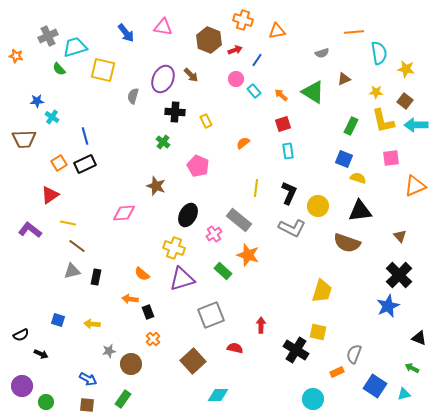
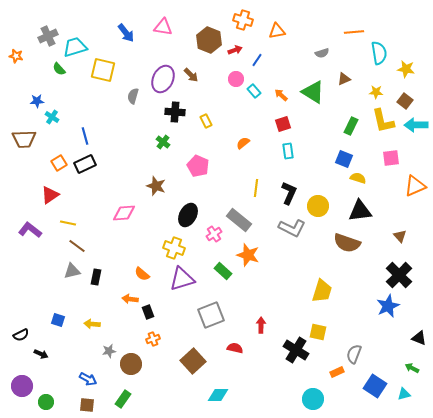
orange cross at (153, 339): rotated 24 degrees clockwise
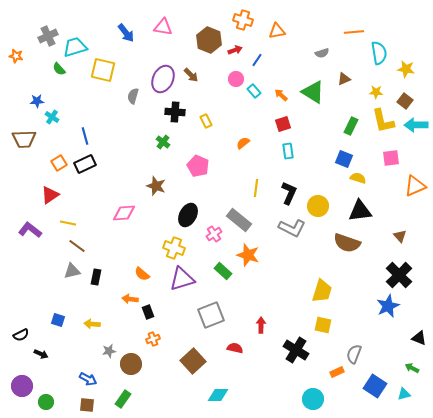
yellow square at (318, 332): moved 5 px right, 7 px up
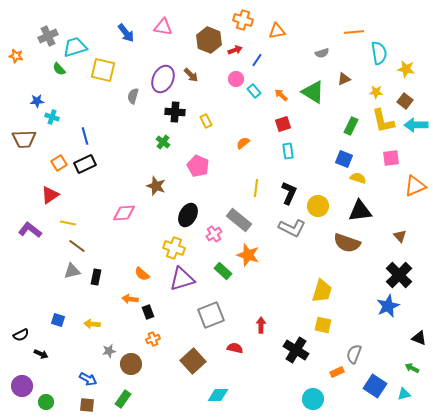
cyan cross at (52, 117): rotated 16 degrees counterclockwise
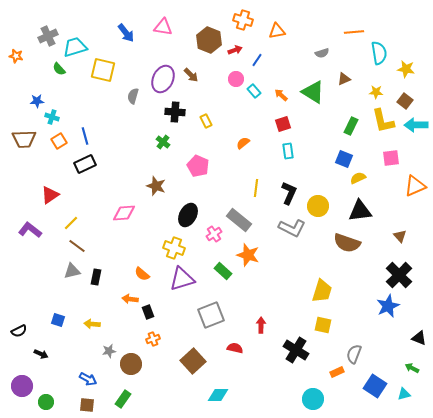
orange square at (59, 163): moved 22 px up
yellow semicircle at (358, 178): rotated 42 degrees counterclockwise
yellow line at (68, 223): moved 3 px right; rotated 56 degrees counterclockwise
black semicircle at (21, 335): moved 2 px left, 4 px up
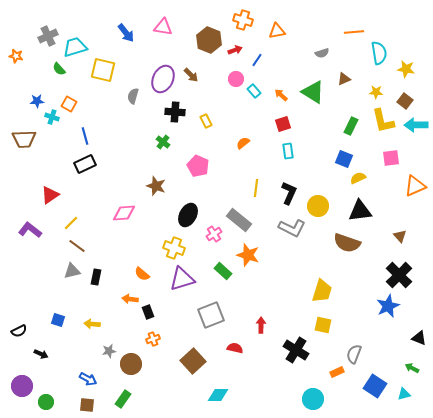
orange square at (59, 141): moved 10 px right, 37 px up; rotated 28 degrees counterclockwise
